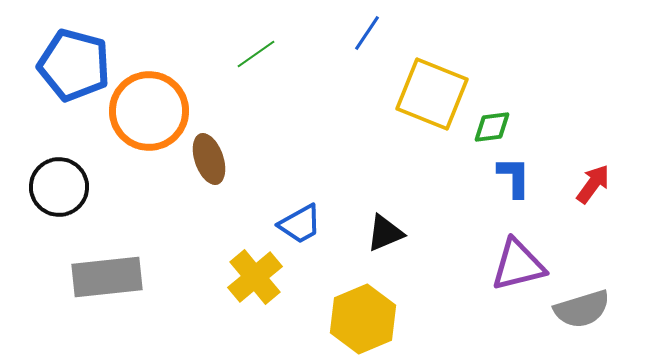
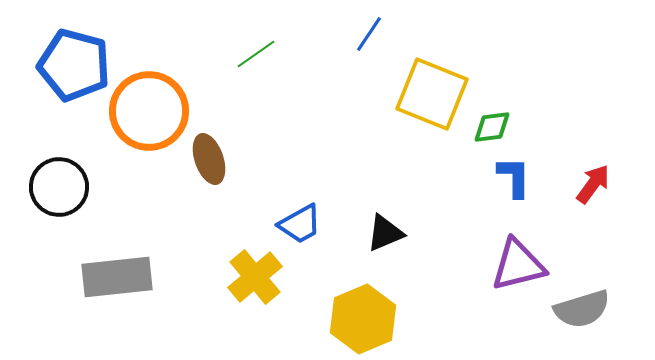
blue line: moved 2 px right, 1 px down
gray rectangle: moved 10 px right
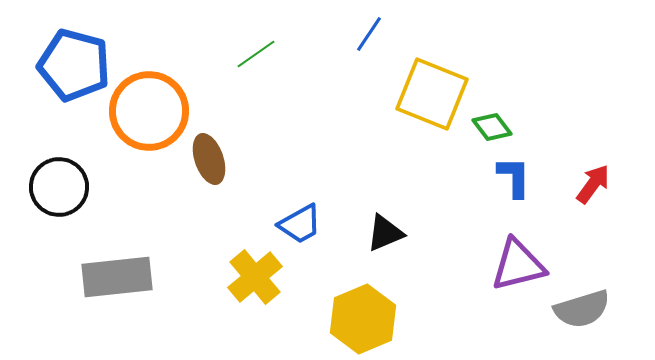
green diamond: rotated 60 degrees clockwise
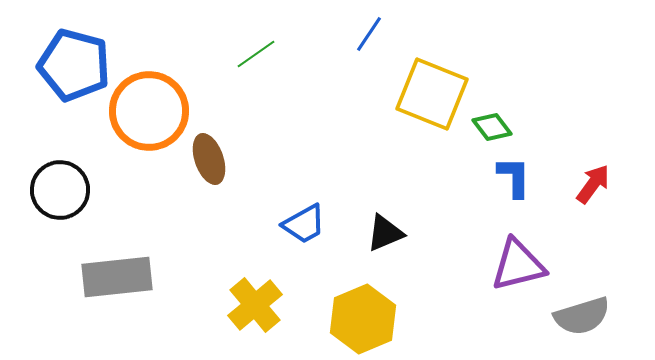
black circle: moved 1 px right, 3 px down
blue trapezoid: moved 4 px right
yellow cross: moved 28 px down
gray semicircle: moved 7 px down
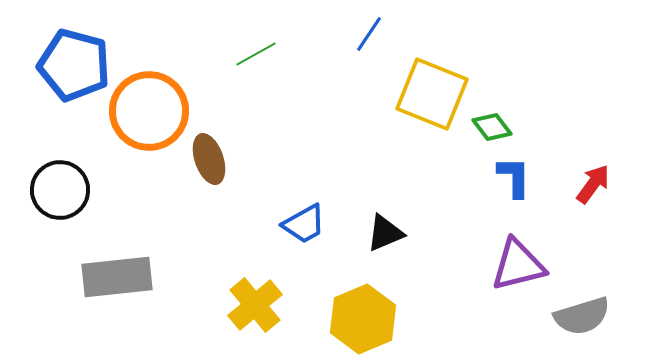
green line: rotated 6 degrees clockwise
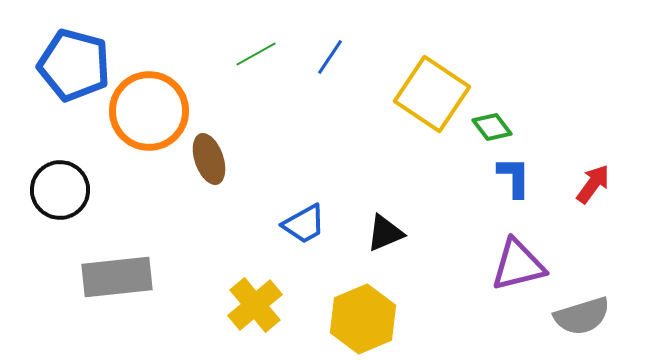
blue line: moved 39 px left, 23 px down
yellow square: rotated 12 degrees clockwise
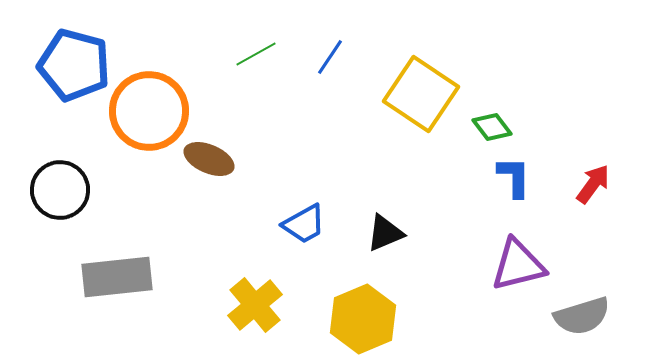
yellow square: moved 11 px left
brown ellipse: rotated 48 degrees counterclockwise
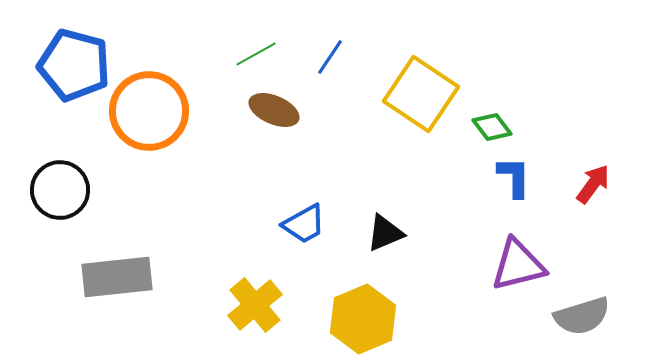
brown ellipse: moved 65 px right, 49 px up
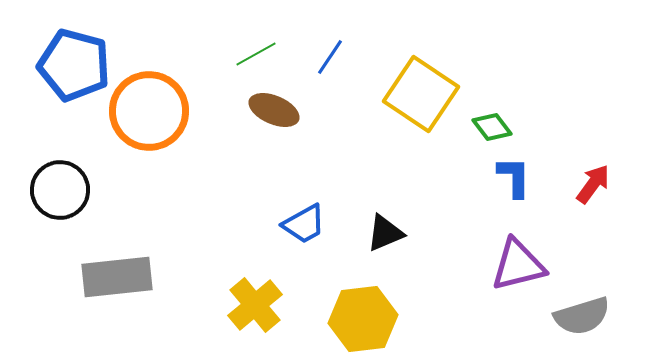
yellow hexagon: rotated 16 degrees clockwise
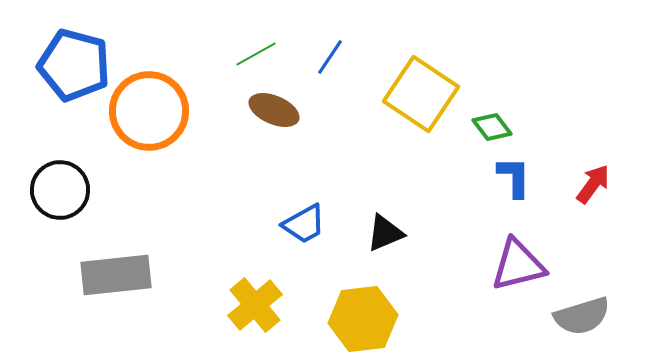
gray rectangle: moved 1 px left, 2 px up
